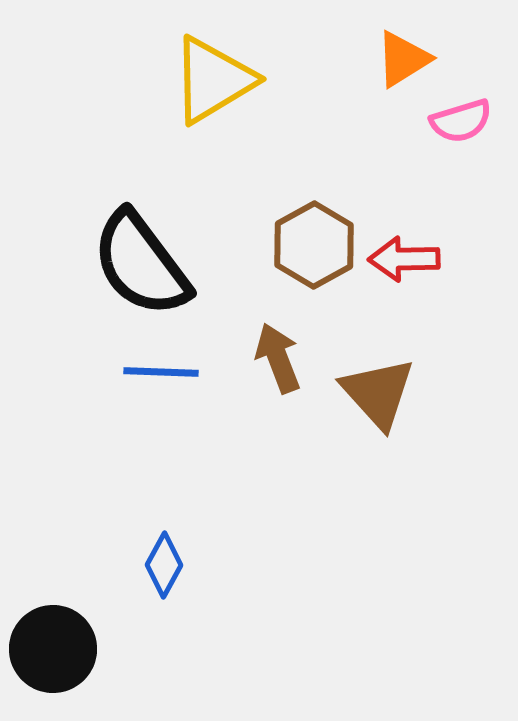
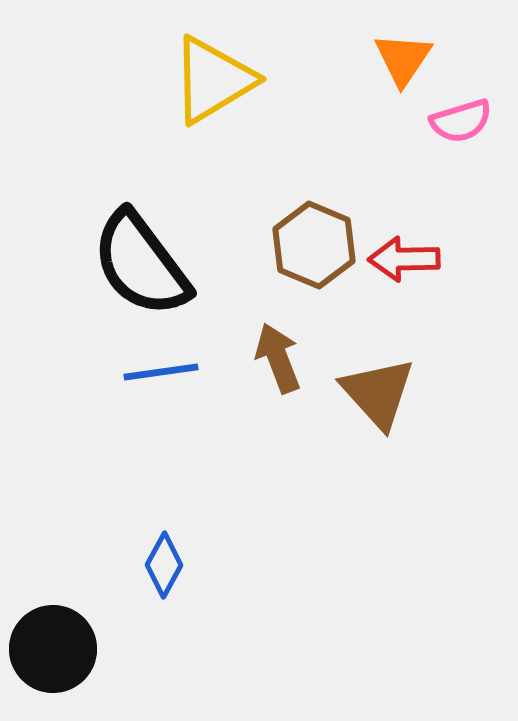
orange triangle: rotated 24 degrees counterclockwise
brown hexagon: rotated 8 degrees counterclockwise
blue line: rotated 10 degrees counterclockwise
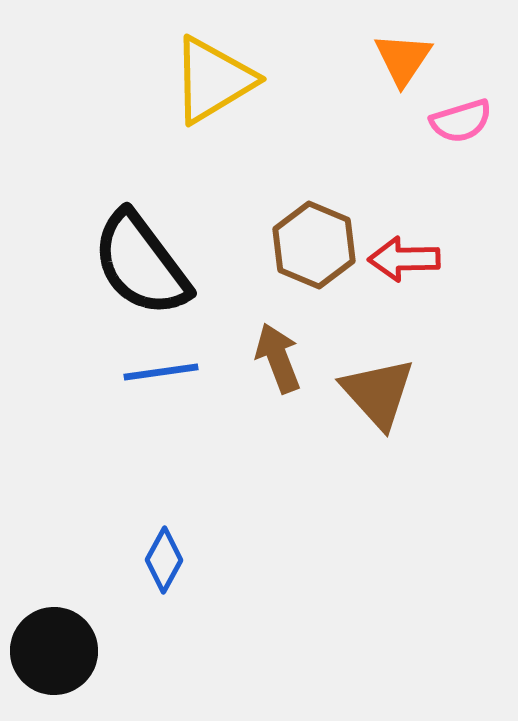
blue diamond: moved 5 px up
black circle: moved 1 px right, 2 px down
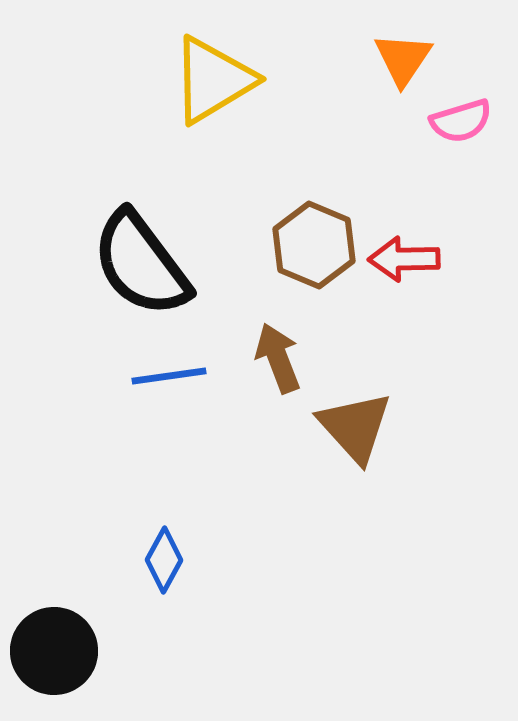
blue line: moved 8 px right, 4 px down
brown triangle: moved 23 px left, 34 px down
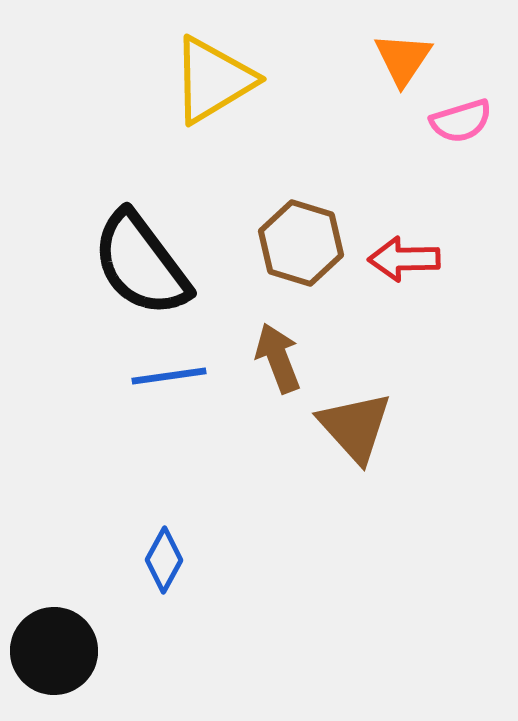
brown hexagon: moved 13 px left, 2 px up; rotated 6 degrees counterclockwise
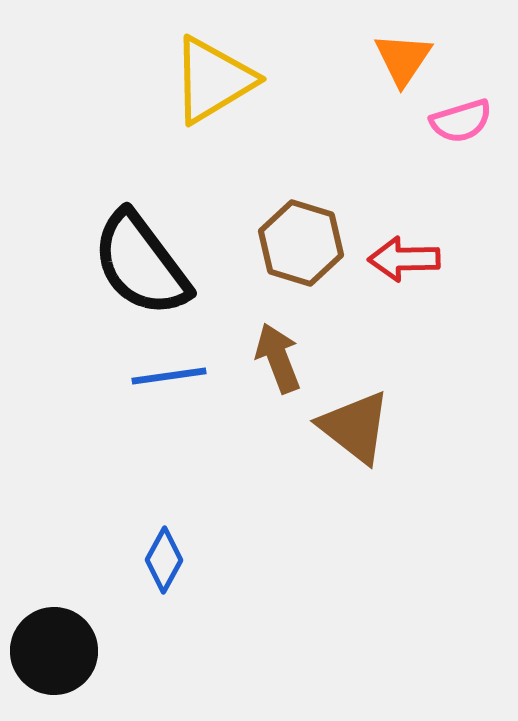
brown triangle: rotated 10 degrees counterclockwise
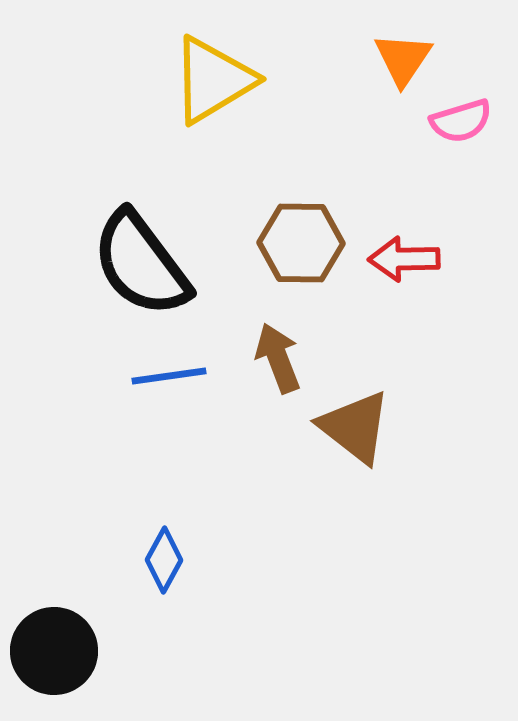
brown hexagon: rotated 16 degrees counterclockwise
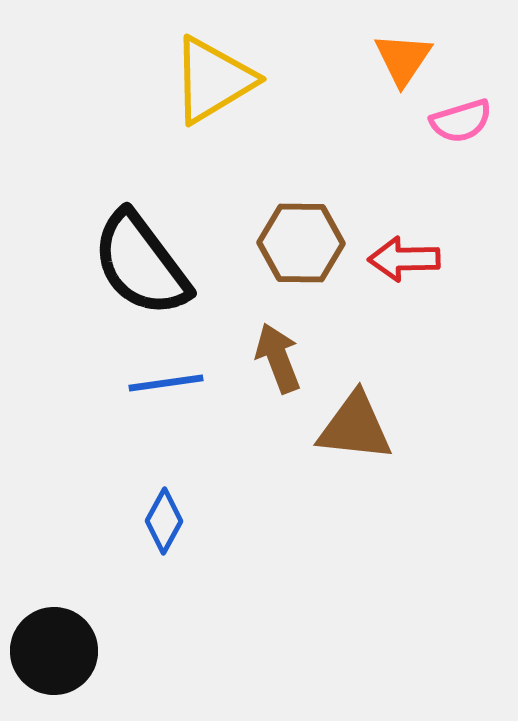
blue line: moved 3 px left, 7 px down
brown triangle: rotated 32 degrees counterclockwise
blue diamond: moved 39 px up
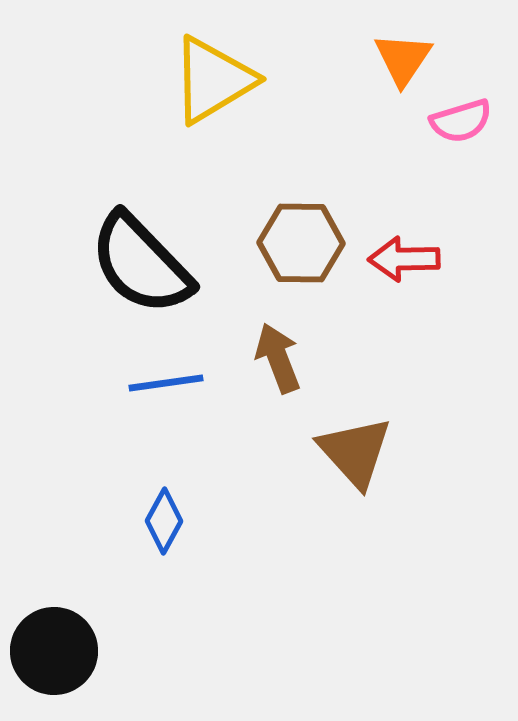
black semicircle: rotated 7 degrees counterclockwise
brown triangle: moved 25 px down; rotated 42 degrees clockwise
